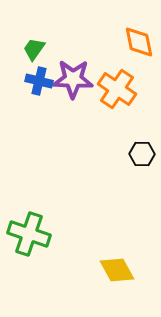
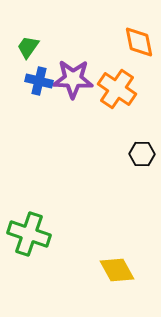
green trapezoid: moved 6 px left, 2 px up
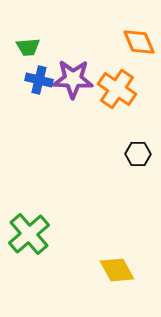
orange diamond: rotated 12 degrees counterclockwise
green trapezoid: rotated 130 degrees counterclockwise
blue cross: moved 1 px up
black hexagon: moved 4 px left
green cross: rotated 30 degrees clockwise
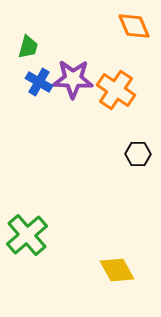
orange diamond: moved 5 px left, 16 px up
green trapezoid: rotated 70 degrees counterclockwise
blue cross: moved 2 px down; rotated 16 degrees clockwise
orange cross: moved 1 px left, 1 px down
green cross: moved 2 px left, 1 px down
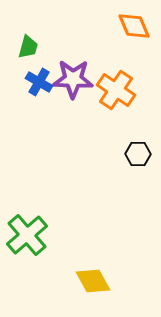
yellow diamond: moved 24 px left, 11 px down
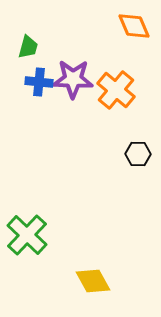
blue cross: rotated 24 degrees counterclockwise
orange cross: rotated 6 degrees clockwise
green cross: rotated 6 degrees counterclockwise
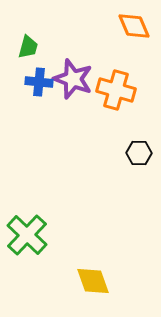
purple star: rotated 18 degrees clockwise
orange cross: rotated 24 degrees counterclockwise
black hexagon: moved 1 px right, 1 px up
yellow diamond: rotated 9 degrees clockwise
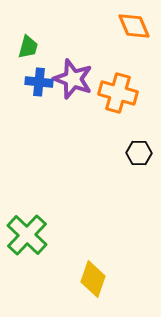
orange cross: moved 2 px right, 3 px down
yellow diamond: moved 2 px up; rotated 39 degrees clockwise
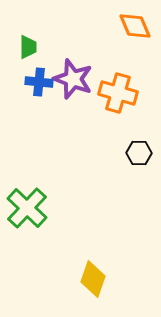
orange diamond: moved 1 px right
green trapezoid: rotated 15 degrees counterclockwise
green cross: moved 27 px up
